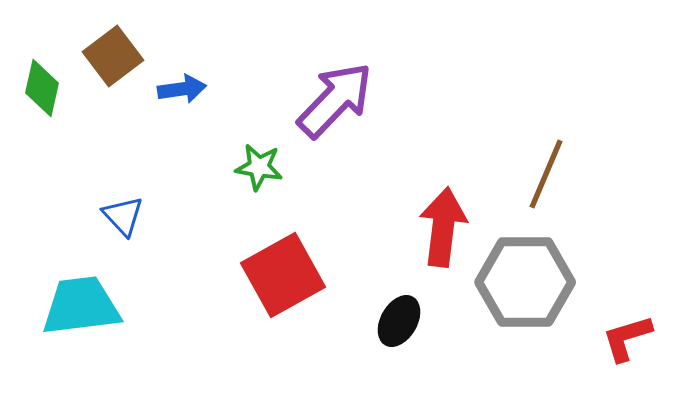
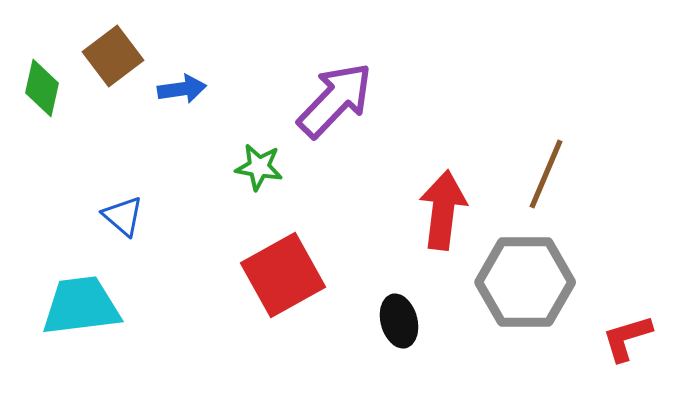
blue triangle: rotated 6 degrees counterclockwise
red arrow: moved 17 px up
black ellipse: rotated 45 degrees counterclockwise
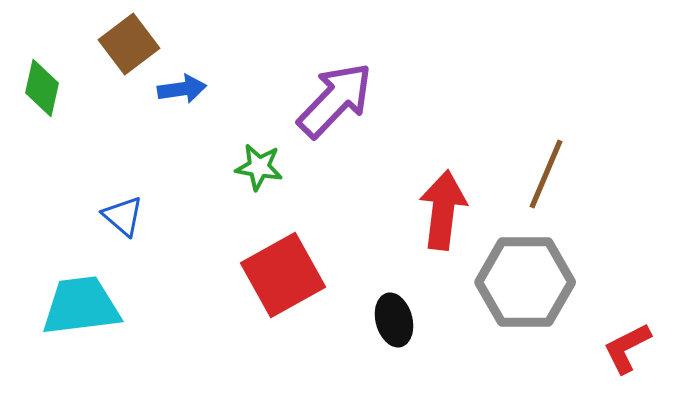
brown square: moved 16 px right, 12 px up
black ellipse: moved 5 px left, 1 px up
red L-shape: moved 10 px down; rotated 10 degrees counterclockwise
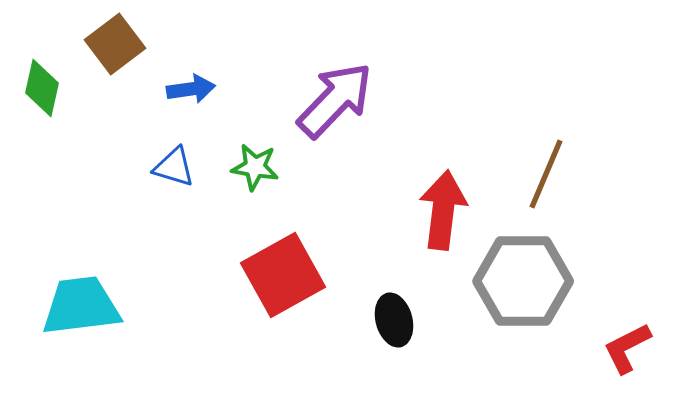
brown square: moved 14 px left
blue arrow: moved 9 px right
green star: moved 4 px left
blue triangle: moved 51 px right, 49 px up; rotated 24 degrees counterclockwise
gray hexagon: moved 2 px left, 1 px up
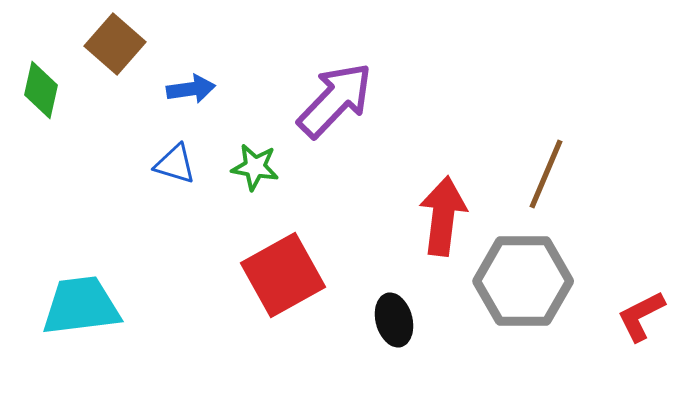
brown square: rotated 12 degrees counterclockwise
green diamond: moved 1 px left, 2 px down
blue triangle: moved 1 px right, 3 px up
red arrow: moved 6 px down
red L-shape: moved 14 px right, 32 px up
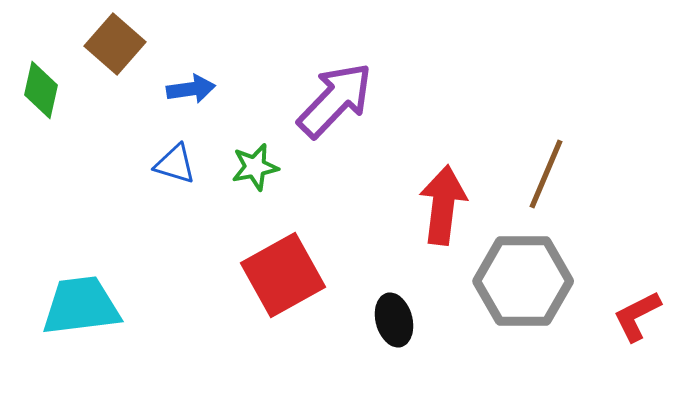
green star: rotated 21 degrees counterclockwise
red arrow: moved 11 px up
red L-shape: moved 4 px left
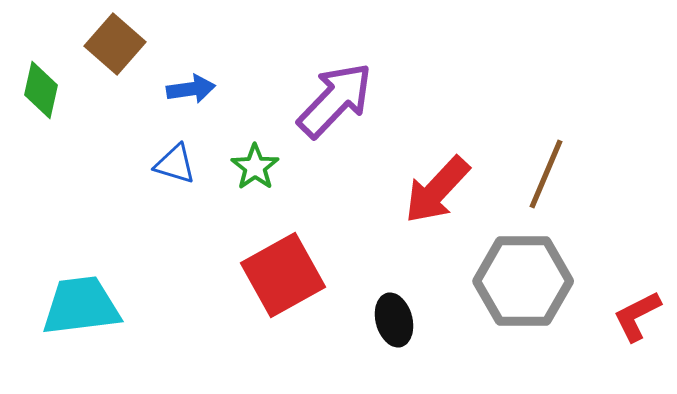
green star: rotated 24 degrees counterclockwise
red arrow: moved 6 px left, 15 px up; rotated 144 degrees counterclockwise
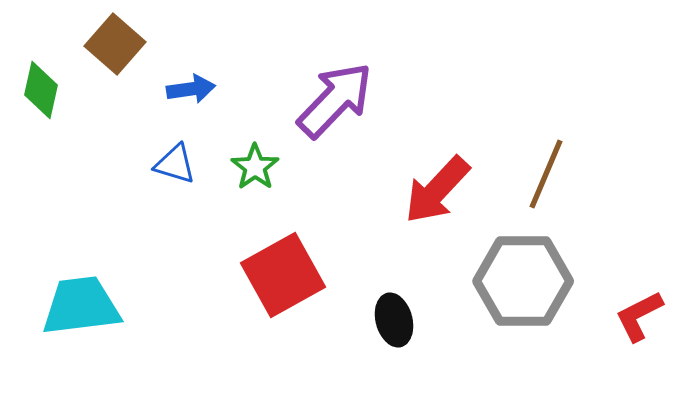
red L-shape: moved 2 px right
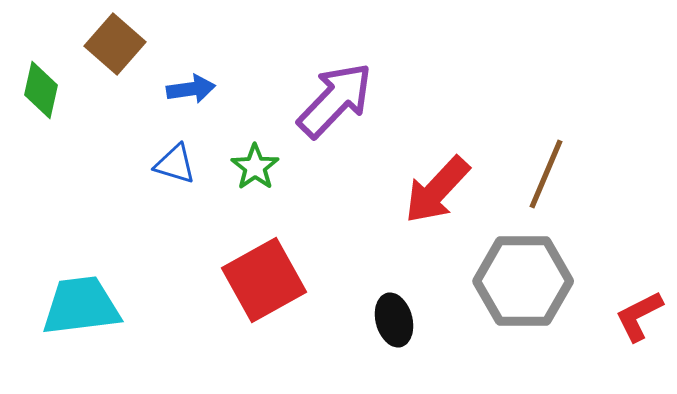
red square: moved 19 px left, 5 px down
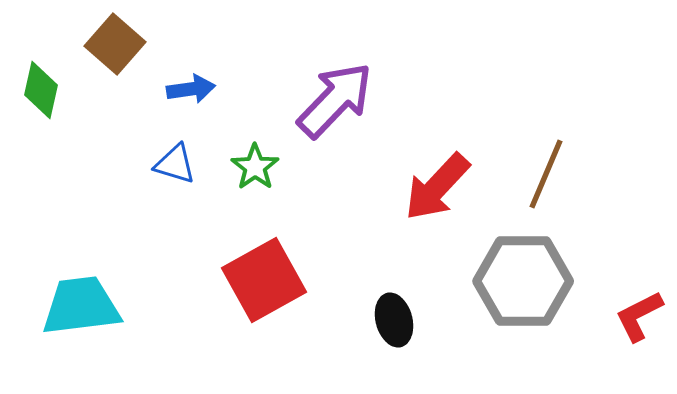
red arrow: moved 3 px up
